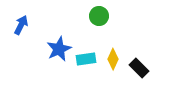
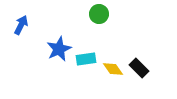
green circle: moved 2 px up
yellow diamond: moved 10 px down; rotated 60 degrees counterclockwise
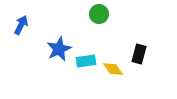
cyan rectangle: moved 2 px down
black rectangle: moved 14 px up; rotated 60 degrees clockwise
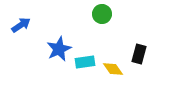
green circle: moved 3 px right
blue arrow: rotated 30 degrees clockwise
cyan rectangle: moved 1 px left, 1 px down
